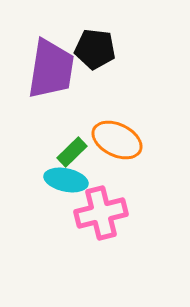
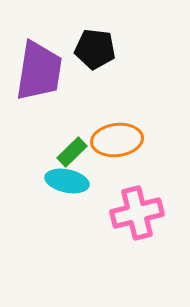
purple trapezoid: moved 12 px left, 2 px down
orange ellipse: rotated 33 degrees counterclockwise
cyan ellipse: moved 1 px right, 1 px down
pink cross: moved 36 px right
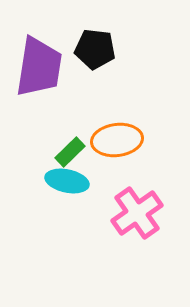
purple trapezoid: moved 4 px up
green rectangle: moved 2 px left
pink cross: rotated 21 degrees counterclockwise
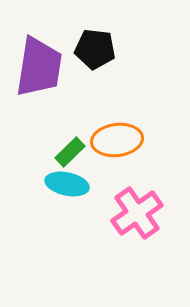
cyan ellipse: moved 3 px down
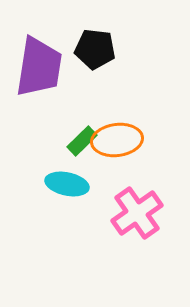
green rectangle: moved 12 px right, 11 px up
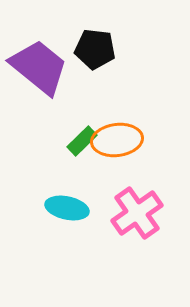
purple trapezoid: rotated 60 degrees counterclockwise
cyan ellipse: moved 24 px down
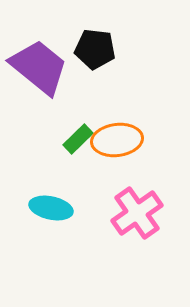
green rectangle: moved 4 px left, 2 px up
cyan ellipse: moved 16 px left
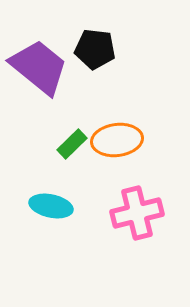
green rectangle: moved 6 px left, 5 px down
cyan ellipse: moved 2 px up
pink cross: rotated 21 degrees clockwise
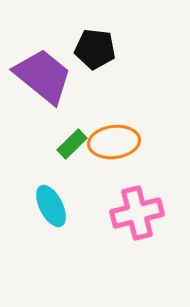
purple trapezoid: moved 4 px right, 9 px down
orange ellipse: moved 3 px left, 2 px down
cyan ellipse: rotated 51 degrees clockwise
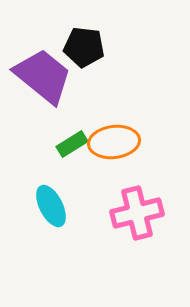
black pentagon: moved 11 px left, 2 px up
green rectangle: rotated 12 degrees clockwise
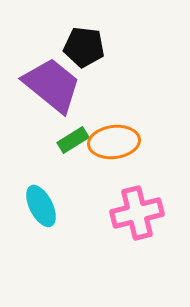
purple trapezoid: moved 9 px right, 9 px down
green rectangle: moved 1 px right, 4 px up
cyan ellipse: moved 10 px left
